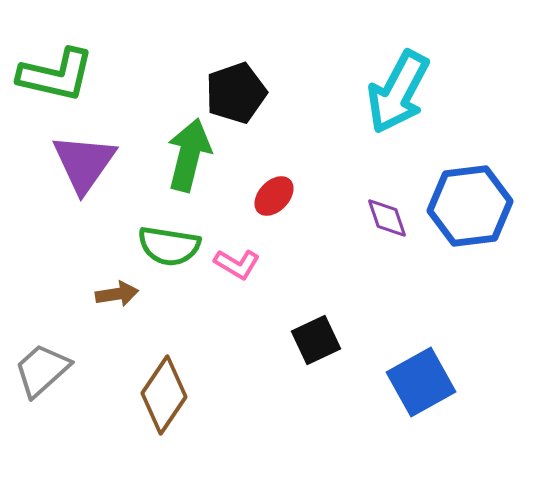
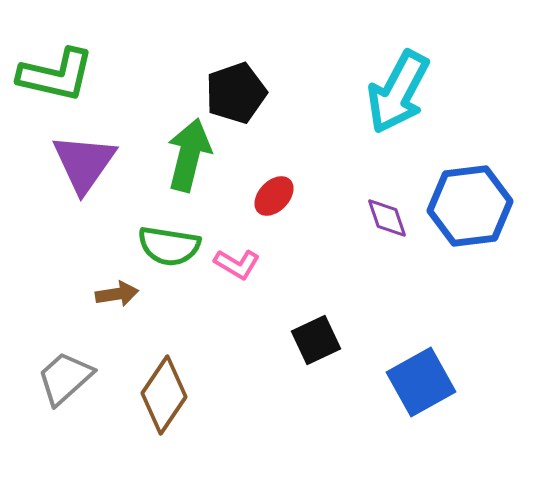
gray trapezoid: moved 23 px right, 8 px down
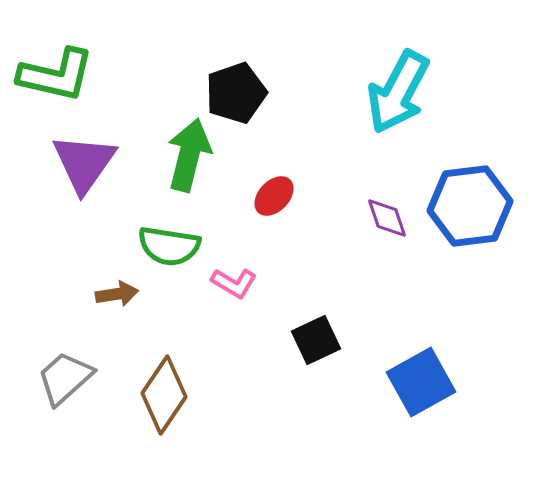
pink L-shape: moved 3 px left, 19 px down
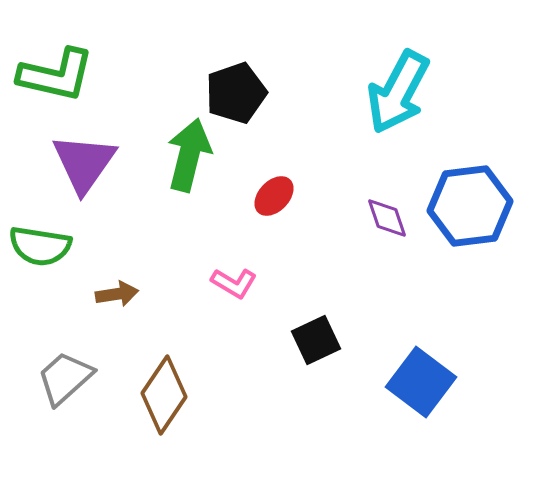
green semicircle: moved 129 px left
blue square: rotated 24 degrees counterclockwise
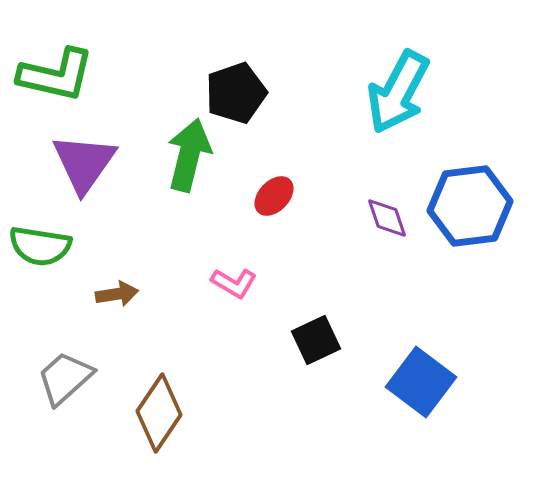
brown diamond: moved 5 px left, 18 px down
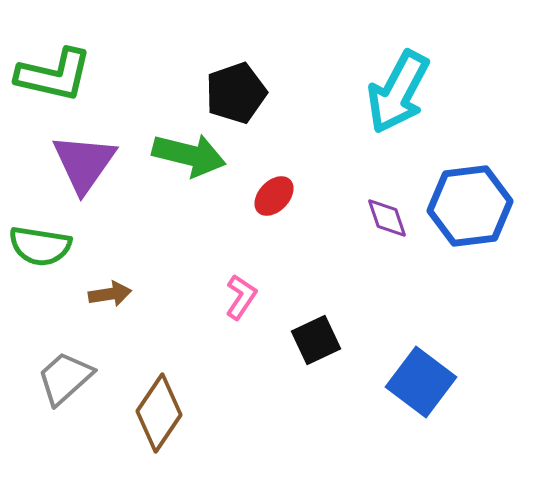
green L-shape: moved 2 px left
green arrow: rotated 90 degrees clockwise
pink L-shape: moved 7 px right, 14 px down; rotated 87 degrees counterclockwise
brown arrow: moved 7 px left
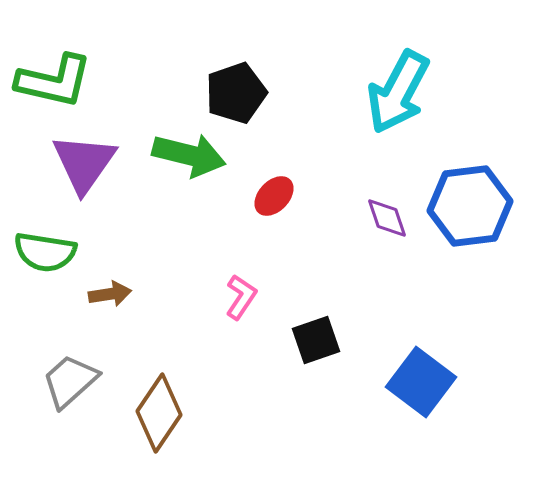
green L-shape: moved 6 px down
green semicircle: moved 5 px right, 6 px down
black square: rotated 6 degrees clockwise
gray trapezoid: moved 5 px right, 3 px down
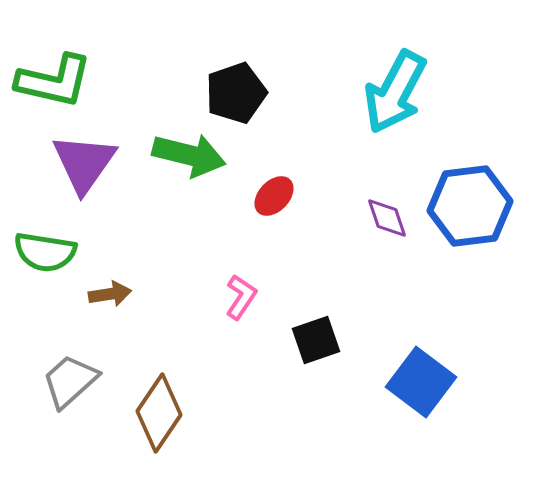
cyan arrow: moved 3 px left
